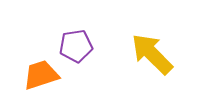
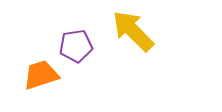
yellow arrow: moved 19 px left, 23 px up
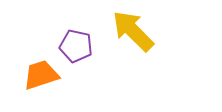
purple pentagon: rotated 20 degrees clockwise
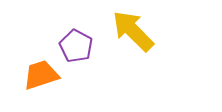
purple pentagon: rotated 16 degrees clockwise
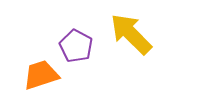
yellow arrow: moved 2 px left, 3 px down
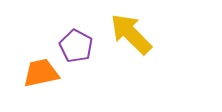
orange trapezoid: moved 2 px up; rotated 6 degrees clockwise
